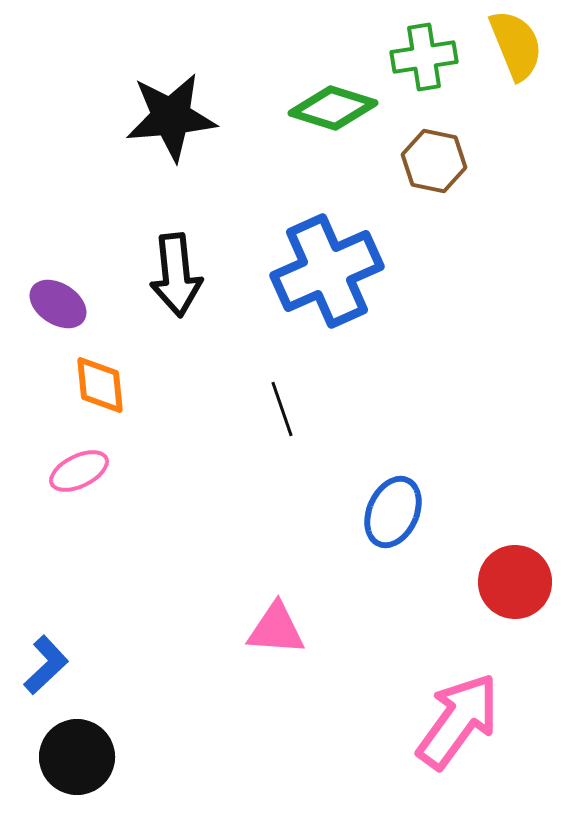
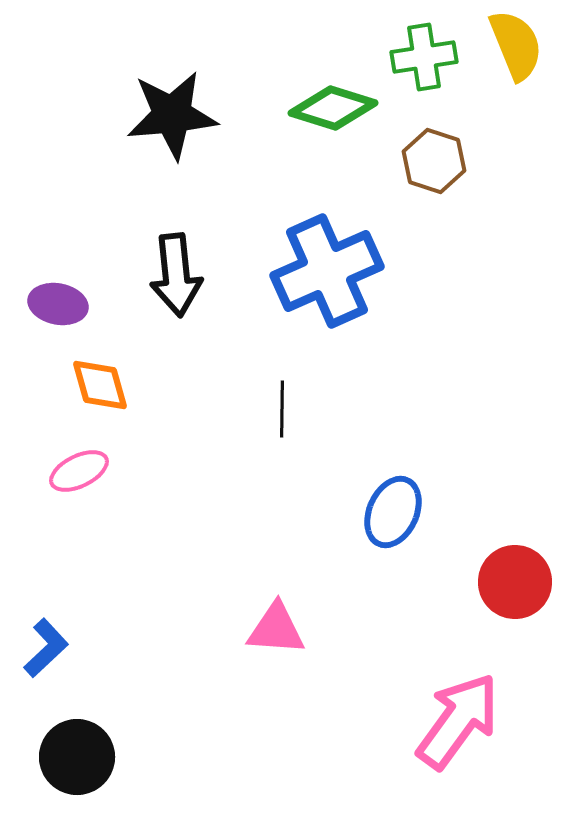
black star: moved 1 px right, 2 px up
brown hexagon: rotated 6 degrees clockwise
purple ellipse: rotated 22 degrees counterclockwise
orange diamond: rotated 10 degrees counterclockwise
black line: rotated 20 degrees clockwise
blue L-shape: moved 17 px up
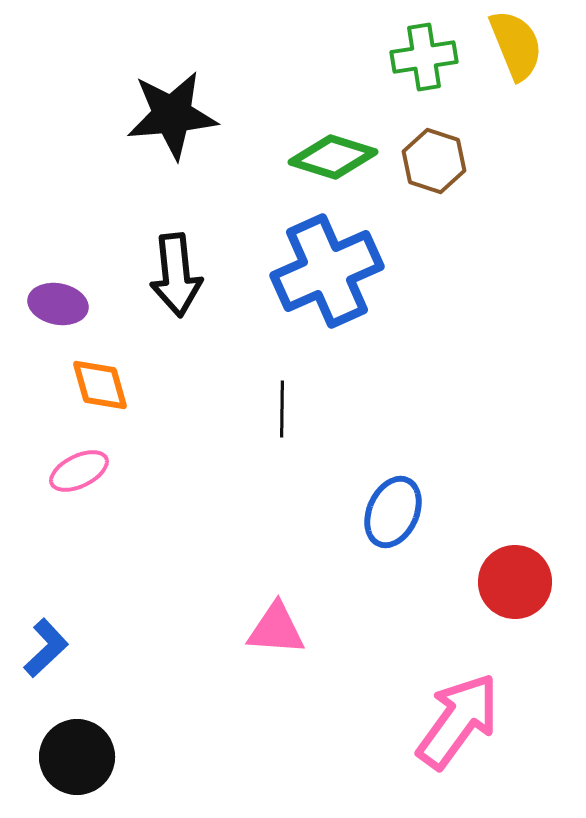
green diamond: moved 49 px down
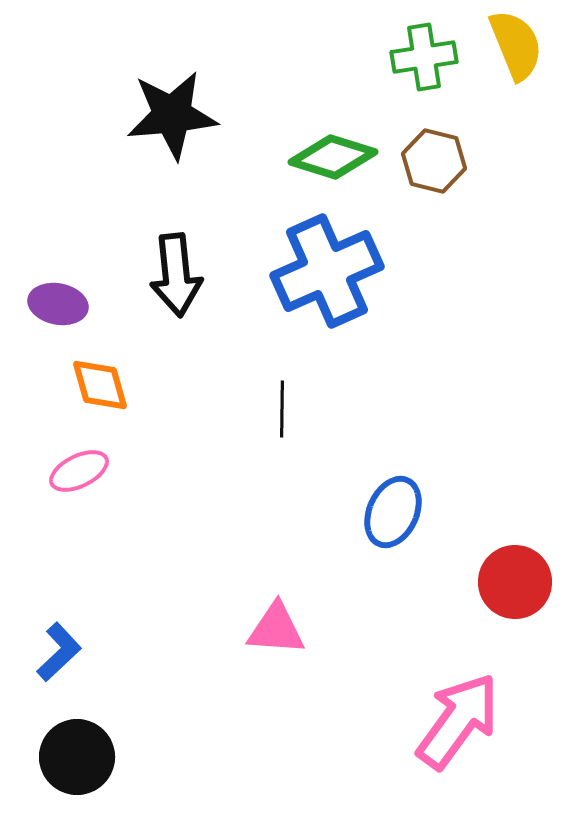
brown hexagon: rotated 4 degrees counterclockwise
blue L-shape: moved 13 px right, 4 px down
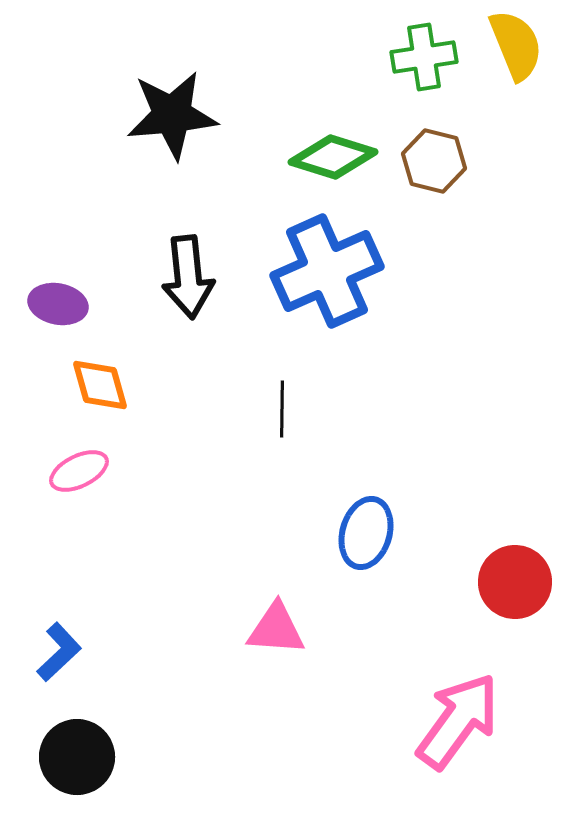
black arrow: moved 12 px right, 2 px down
blue ellipse: moved 27 px left, 21 px down; rotated 8 degrees counterclockwise
